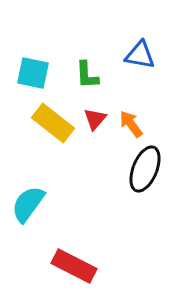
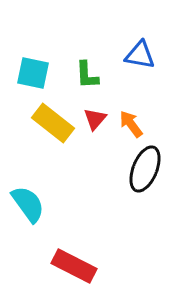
cyan semicircle: rotated 108 degrees clockwise
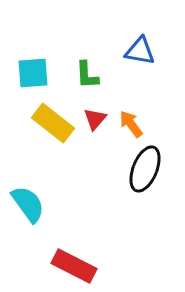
blue triangle: moved 4 px up
cyan square: rotated 16 degrees counterclockwise
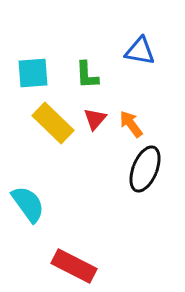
yellow rectangle: rotated 6 degrees clockwise
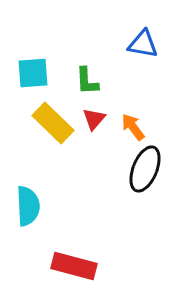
blue triangle: moved 3 px right, 7 px up
green L-shape: moved 6 px down
red triangle: moved 1 px left
orange arrow: moved 2 px right, 3 px down
cyan semicircle: moved 2 px down; rotated 33 degrees clockwise
red rectangle: rotated 12 degrees counterclockwise
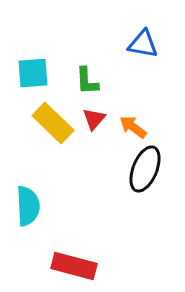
orange arrow: rotated 16 degrees counterclockwise
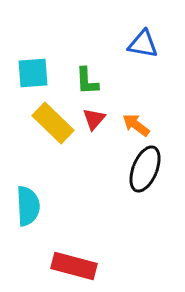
orange arrow: moved 3 px right, 2 px up
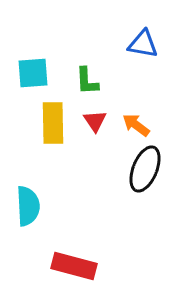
red triangle: moved 1 px right, 2 px down; rotated 15 degrees counterclockwise
yellow rectangle: rotated 45 degrees clockwise
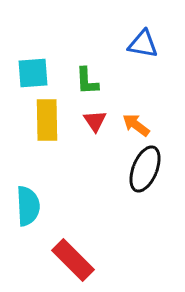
yellow rectangle: moved 6 px left, 3 px up
red rectangle: moved 1 px left, 6 px up; rotated 30 degrees clockwise
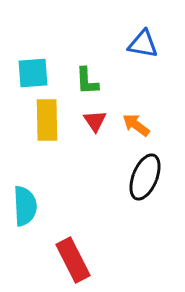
black ellipse: moved 8 px down
cyan semicircle: moved 3 px left
red rectangle: rotated 18 degrees clockwise
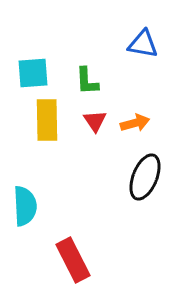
orange arrow: moved 1 px left, 2 px up; rotated 128 degrees clockwise
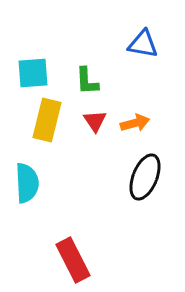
yellow rectangle: rotated 15 degrees clockwise
cyan semicircle: moved 2 px right, 23 px up
